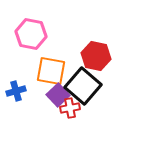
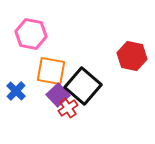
red hexagon: moved 36 px right
blue cross: rotated 30 degrees counterclockwise
red cross: moved 2 px left; rotated 24 degrees counterclockwise
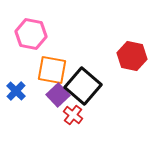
orange square: moved 1 px right, 1 px up
red cross: moved 5 px right, 7 px down; rotated 18 degrees counterclockwise
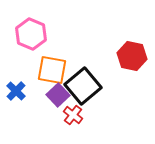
pink hexagon: rotated 12 degrees clockwise
black square: rotated 9 degrees clockwise
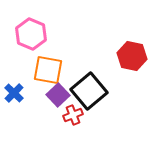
orange square: moved 4 px left
black square: moved 6 px right, 5 px down
blue cross: moved 2 px left, 2 px down
red cross: rotated 30 degrees clockwise
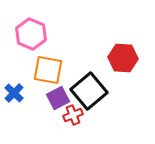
red hexagon: moved 9 px left, 2 px down; rotated 8 degrees counterclockwise
purple square: moved 3 px down; rotated 15 degrees clockwise
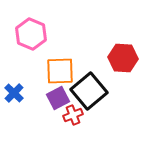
orange square: moved 12 px right, 1 px down; rotated 12 degrees counterclockwise
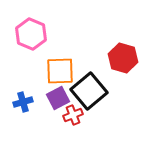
red hexagon: rotated 12 degrees clockwise
blue cross: moved 9 px right, 9 px down; rotated 30 degrees clockwise
